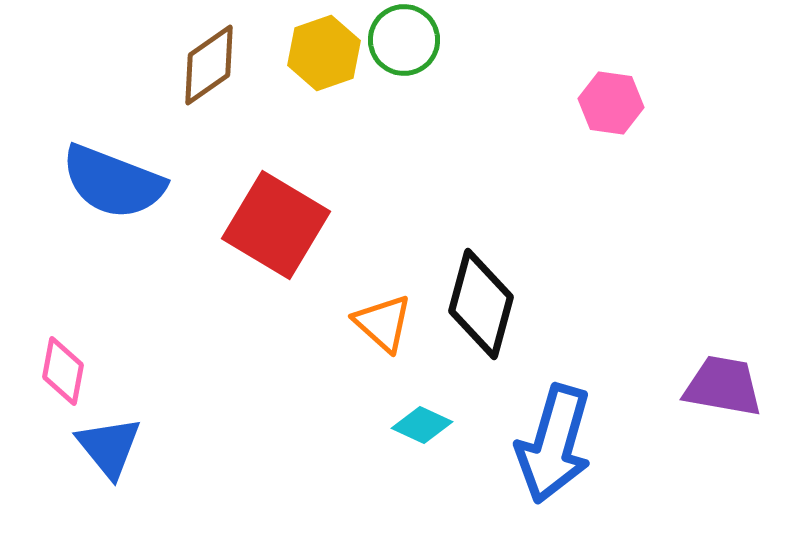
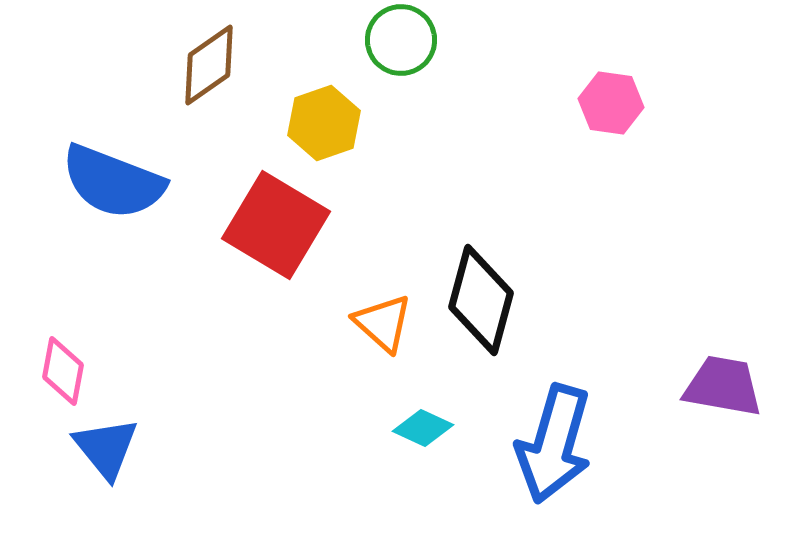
green circle: moved 3 px left
yellow hexagon: moved 70 px down
black diamond: moved 4 px up
cyan diamond: moved 1 px right, 3 px down
blue triangle: moved 3 px left, 1 px down
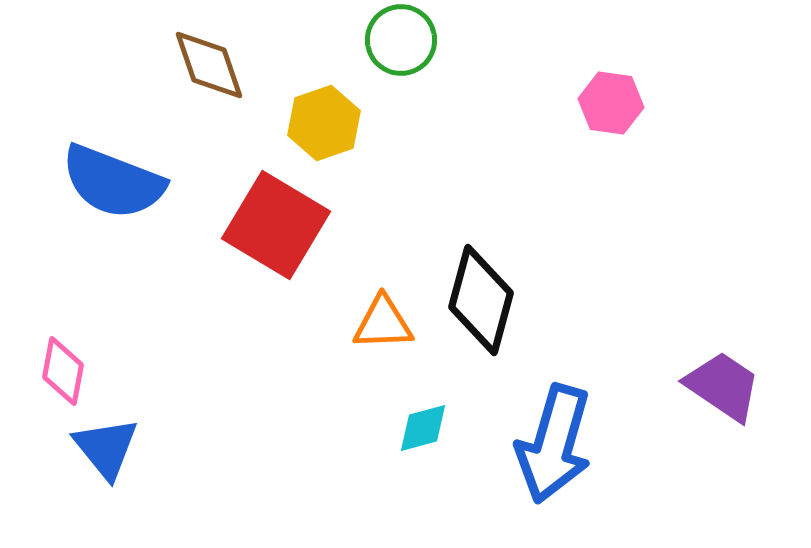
brown diamond: rotated 74 degrees counterclockwise
orange triangle: rotated 44 degrees counterclockwise
purple trapezoid: rotated 24 degrees clockwise
cyan diamond: rotated 40 degrees counterclockwise
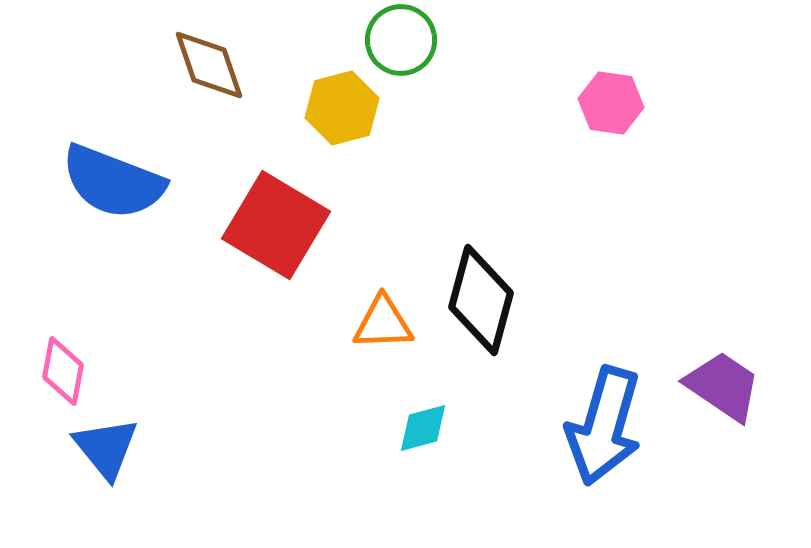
yellow hexagon: moved 18 px right, 15 px up; rotated 4 degrees clockwise
blue arrow: moved 50 px right, 18 px up
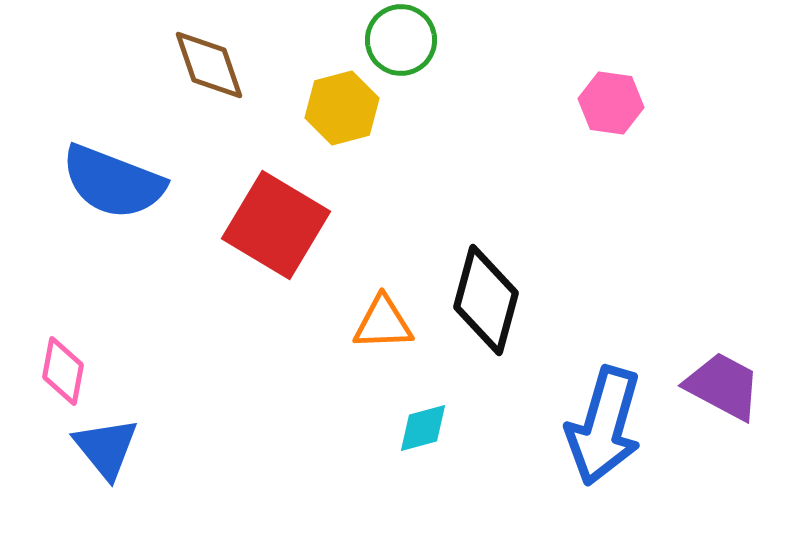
black diamond: moved 5 px right
purple trapezoid: rotated 6 degrees counterclockwise
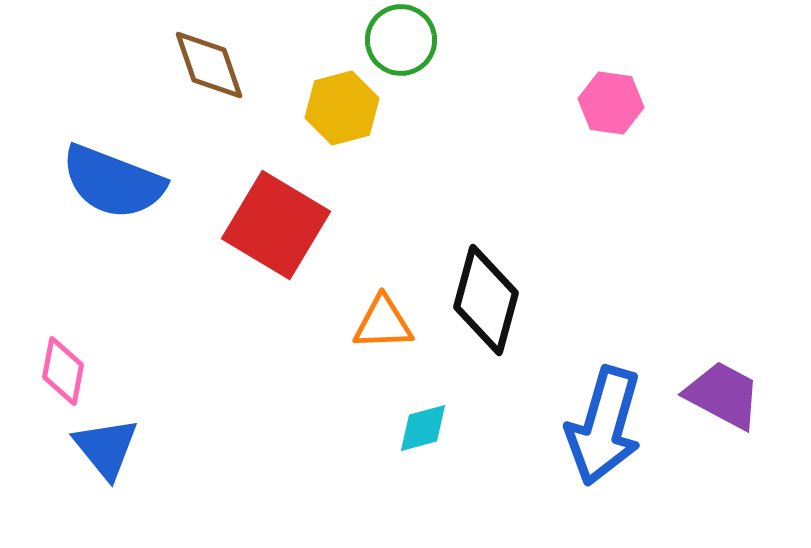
purple trapezoid: moved 9 px down
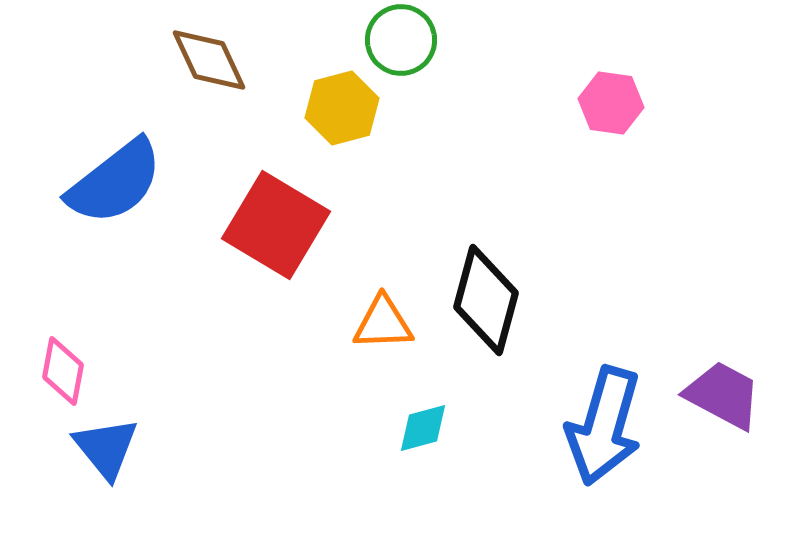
brown diamond: moved 5 px up; rotated 6 degrees counterclockwise
blue semicircle: moved 2 px right; rotated 59 degrees counterclockwise
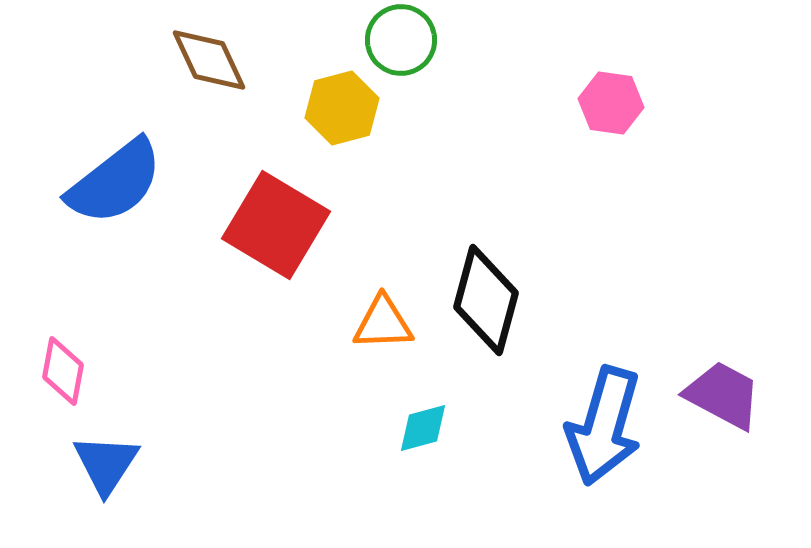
blue triangle: moved 16 px down; rotated 12 degrees clockwise
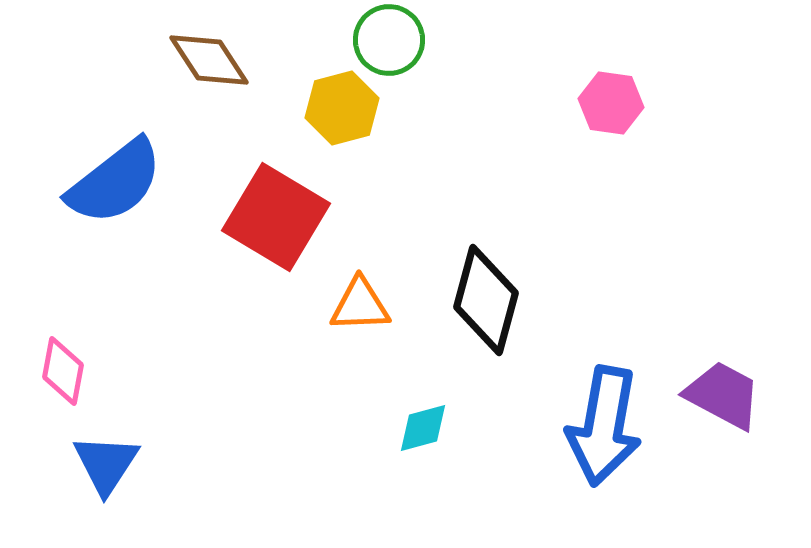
green circle: moved 12 px left
brown diamond: rotated 8 degrees counterclockwise
red square: moved 8 px up
orange triangle: moved 23 px left, 18 px up
blue arrow: rotated 6 degrees counterclockwise
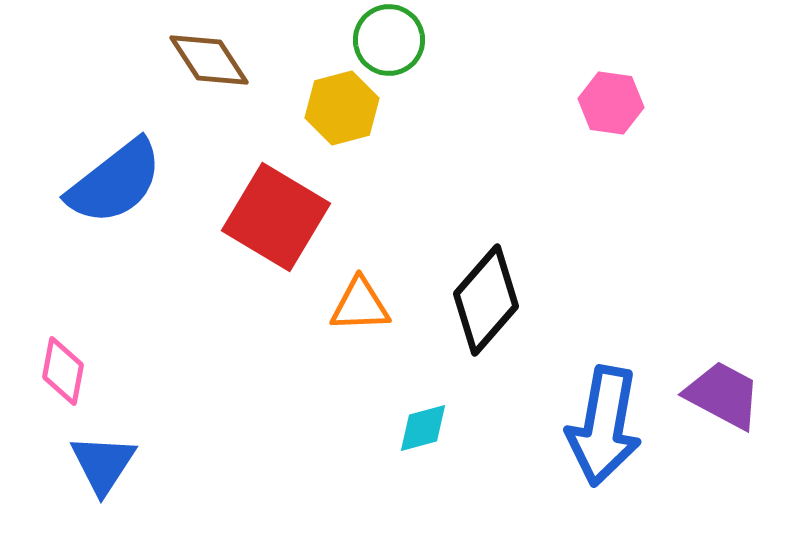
black diamond: rotated 26 degrees clockwise
blue triangle: moved 3 px left
